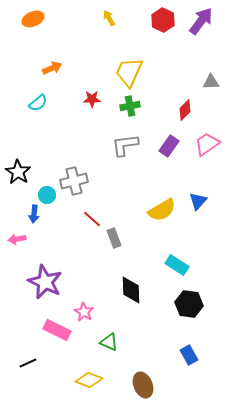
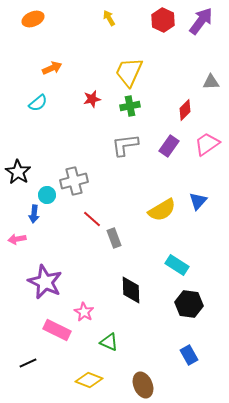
red star: rotated 12 degrees counterclockwise
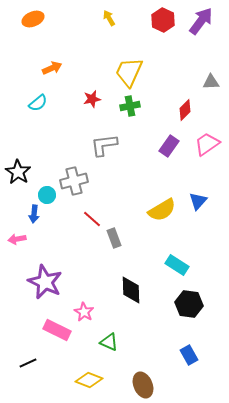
gray L-shape: moved 21 px left
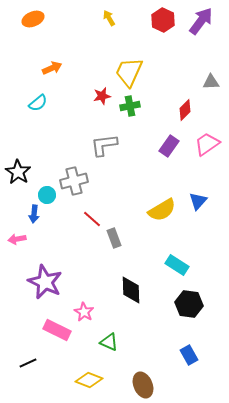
red star: moved 10 px right, 3 px up
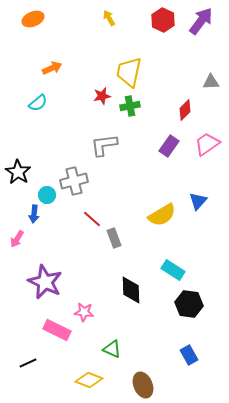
yellow trapezoid: rotated 12 degrees counterclockwise
yellow semicircle: moved 5 px down
pink arrow: rotated 48 degrees counterclockwise
cyan rectangle: moved 4 px left, 5 px down
pink star: rotated 24 degrees counterclockwise
green triangle: moved 3 px right, 7 px down
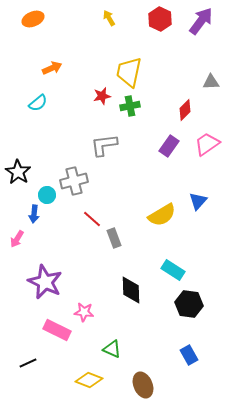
red hexagon: moved 3 px left, 1 px up
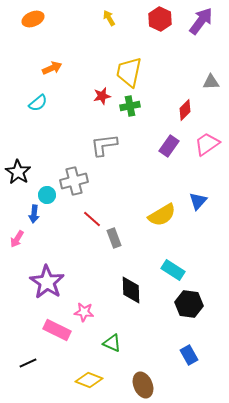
purple star: moved 2 px right; rotated 8 degrees clockwise
green triangle: moved 6 px up
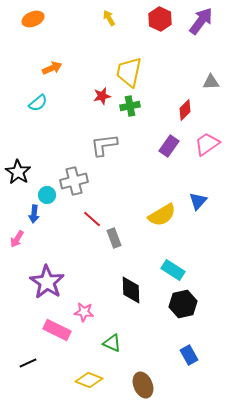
black hexagon: moved 6 px left; rotated 20 degrees counterclockwise
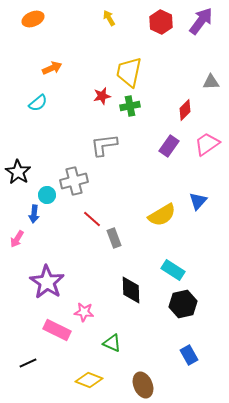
red hexagon: moved 1 px right, 3 px down
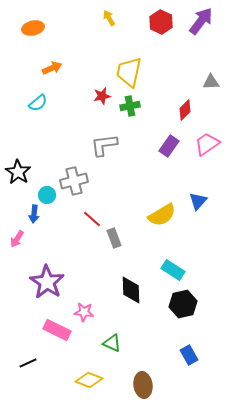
orange ellipse: moved 9 px down; rotated 10 degrees clockwise
brown ellipse: rotated 15 degrees clockwise
